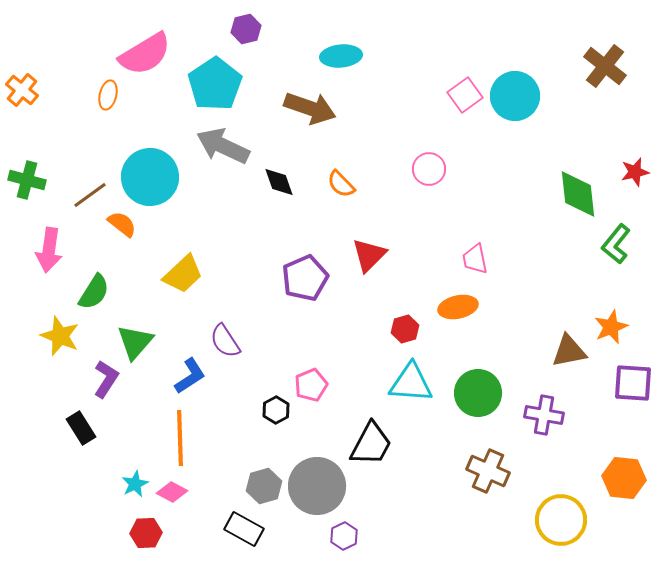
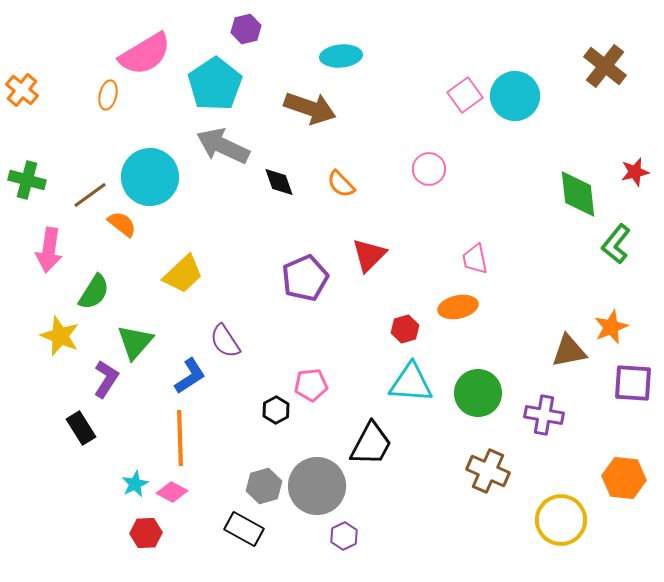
pink pentagon at (311, 385): rotated 16 degrees clockwise
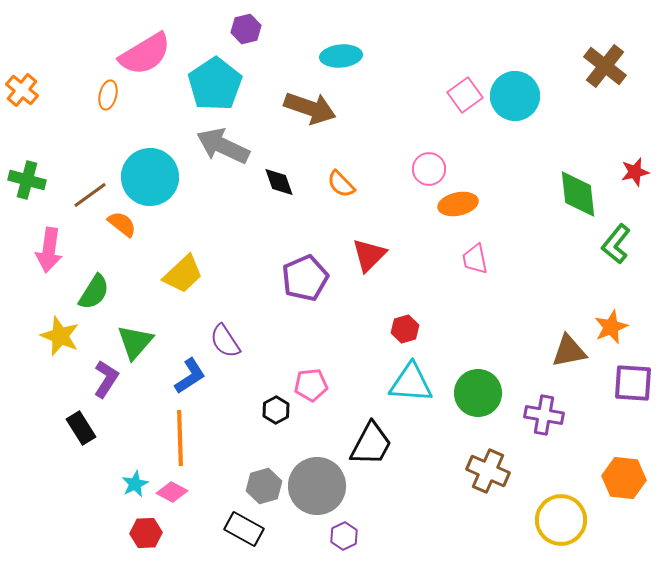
orange ellipse at (458, 307): moved 103 px up
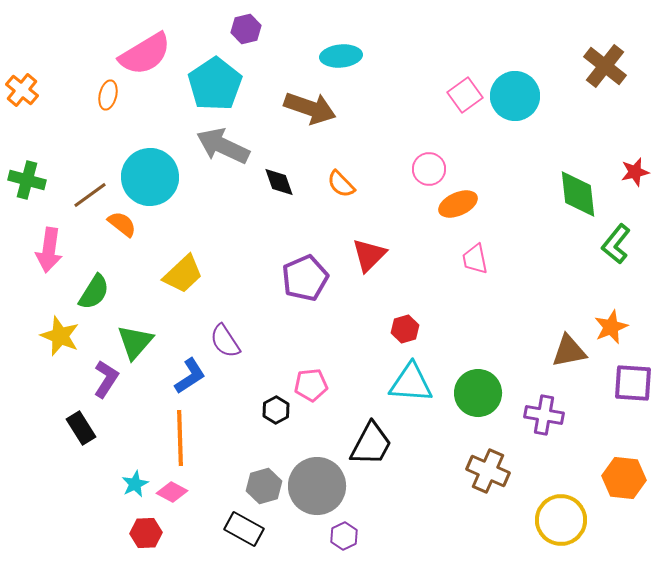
orange ellipse at (458, 204): rotated 12 degrees counterclockwise
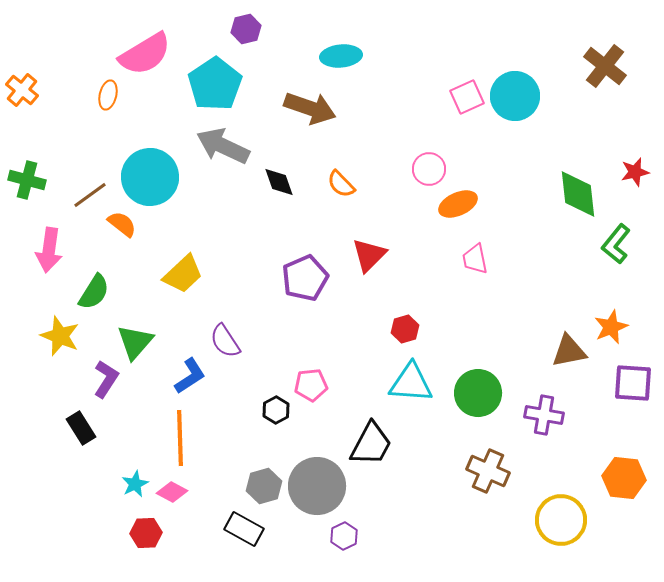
pink square at (465, 95): moved 2 px right, 2 px down; rotated 12 degrees clockwise
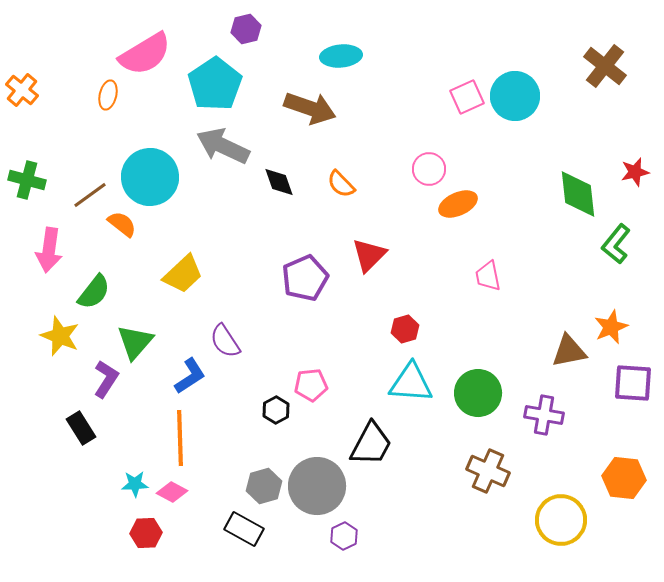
pink trapezoid at (475, 259): moved 13 px right, 17 px down
green semicircle at (94, 292): rotated 6 degrees clockwise
cyan star at (135, 484): rotated 24 degrees clockwise
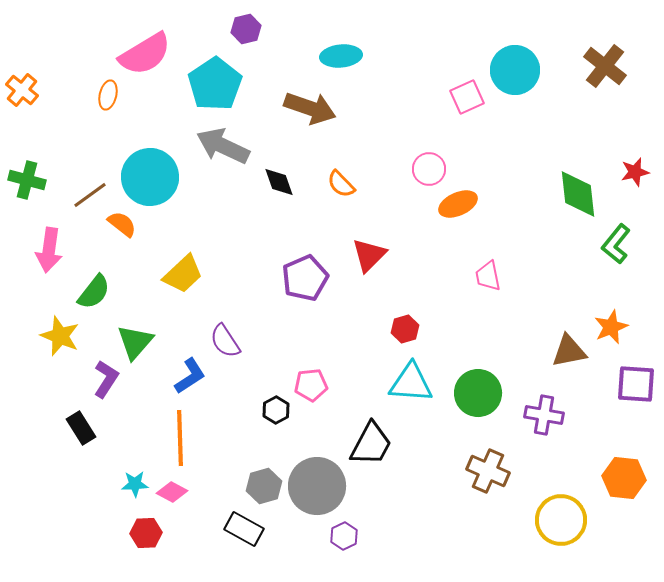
cyan circle at (515, 96): moved 26 px up
purple square at (633, 383): moved 3 px right, 1 px down
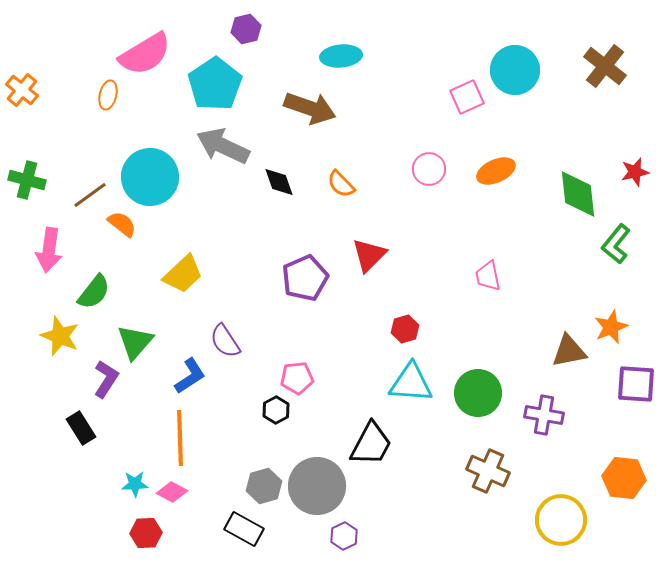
orange ellipse at (458, 204): moved 38 px right, 33 px up
pink pentagon at (311, 385): moved 14 px left, 7 px up
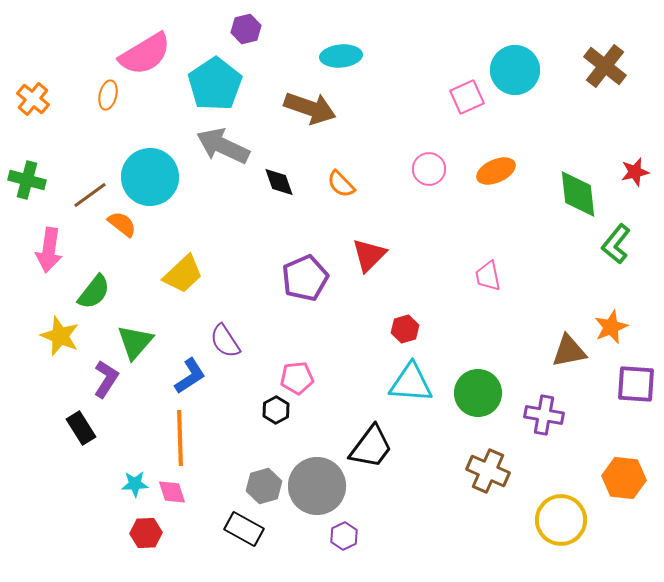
orange cross at (22, 90): moved 11 px right, 9 px down
black trapezoid at (371, 444): moved 3 px down; rotated 9 degrees clockwise
pink diamond at (172, 492): rotated 44 degrees clockwise
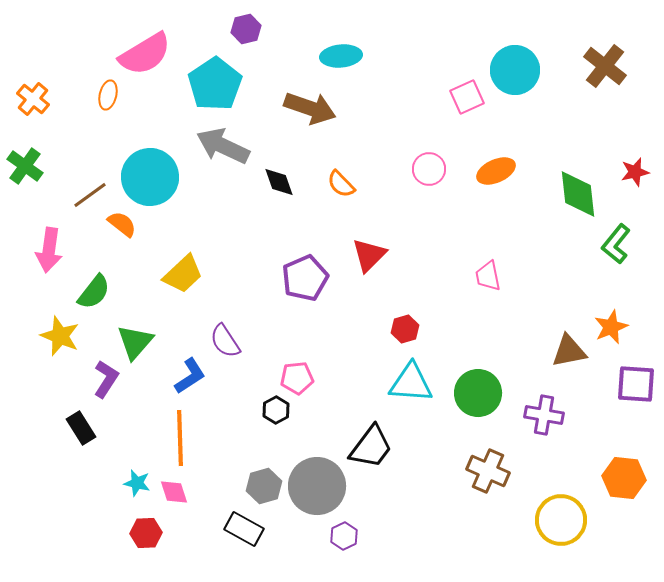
green cross at (27, 180): moved 2 px left, 14 px up; rotated 21 degrees clockwise
cyan star at (135, 484): moved 2 px right, 1 px up; rotated 16 degrees clockwise
pink diamond at (172, 492): moved 2 px right
